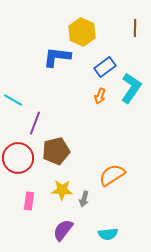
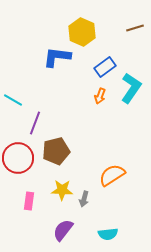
brown line: rotated 72 degrees clockwise
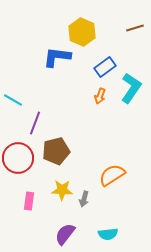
purple semicircle: moved 2 px right, 4 px down
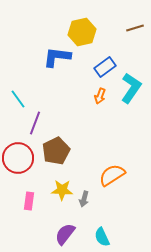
yellow hexagon: rotated 24 degrees clockwise
cyan line: moved 5 px right, 1 px up; rotated 24 degrees clockwise
brown pentagon: rotated 12 degrees counterclockwise
cyan semicircle: moved 6 px left, 3 px down; rotated 72 degrees clockwise
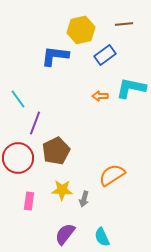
brown line: moved 11 px left, 4 px up; rotated 12 degrees clockwise
yellow hexagon: moved 1 px left, 2 px up
blue L-shape: moved 2 px left, 1 px up
blue rectangle: moved 12 px up
cyan L-shape: rotated 112 degrees counterclockwise
orange arrow: rotated 70 degrees clockwise
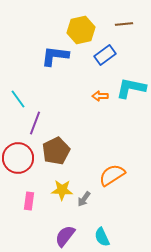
gray arrow: rotated 21 degrees clockwise
purple semicircle: moved 2 px down
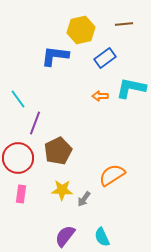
blue rectangle: moved 3 px down
brown pentagon: moved 2 px right
pink rectangle: moved 8 px left, 7 px up
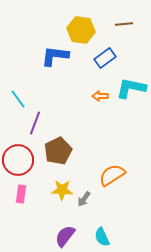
yellow hexagon: rotated 20 degrees clockwise
red circle: moved 2 px down
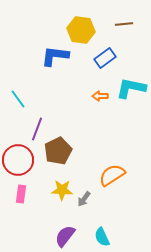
purple line: moved 2 px right, 6 px down
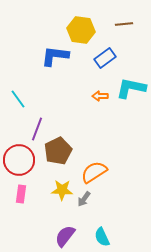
red circle: moved 1 px right
orange semicircle: moved 18 px left, 3 px up
